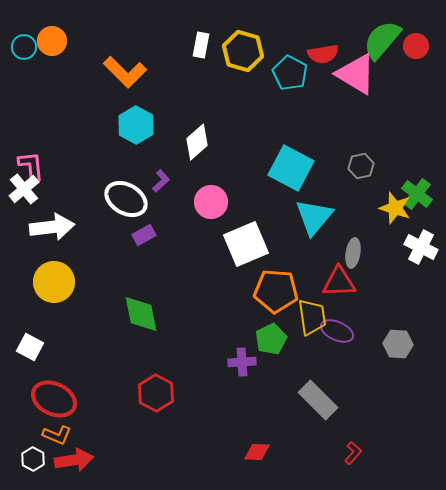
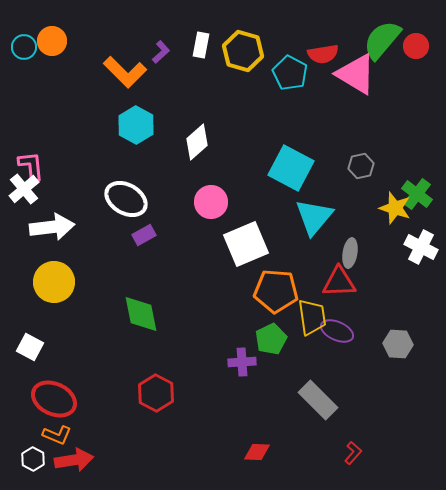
purple L-shape at (161, 181): moved 129 px up
gray ellipse at (353, 253): moved 3 px left
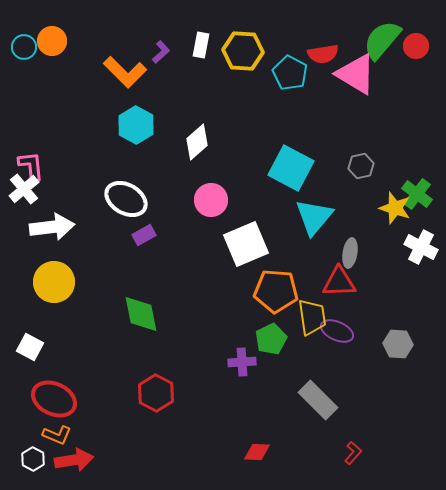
yellow hexagon at (243, 51): rotated 12 degrees counterclockwise
pink circle at (211, 202): moved 2 px up
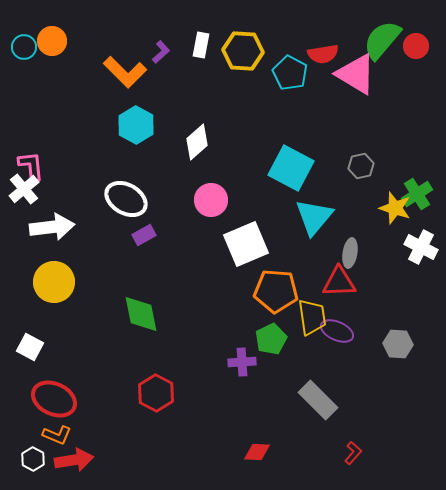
green cross at (417, 194): rotated 20 degrees clockwise
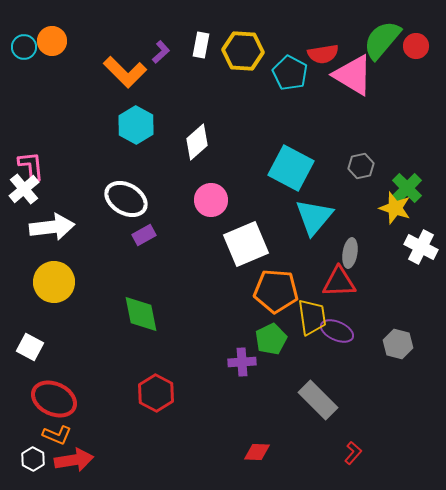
pink triangle at (356, 74): moved 3 px left, 1 px down
green cross at (417, 194): moved 10 px left, 6 px up; rotated 12 degrees counterclockwise
gray hexagon at (398, 344): rotated 12 degrees clockwise
